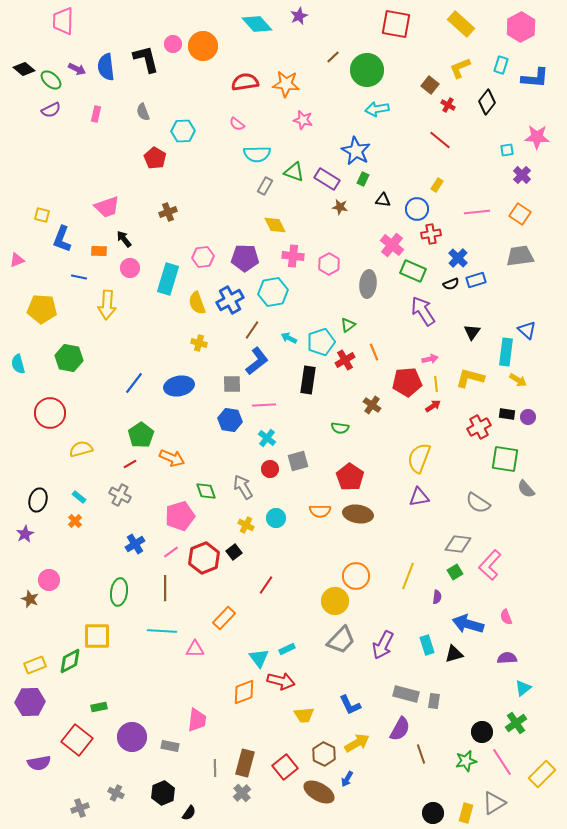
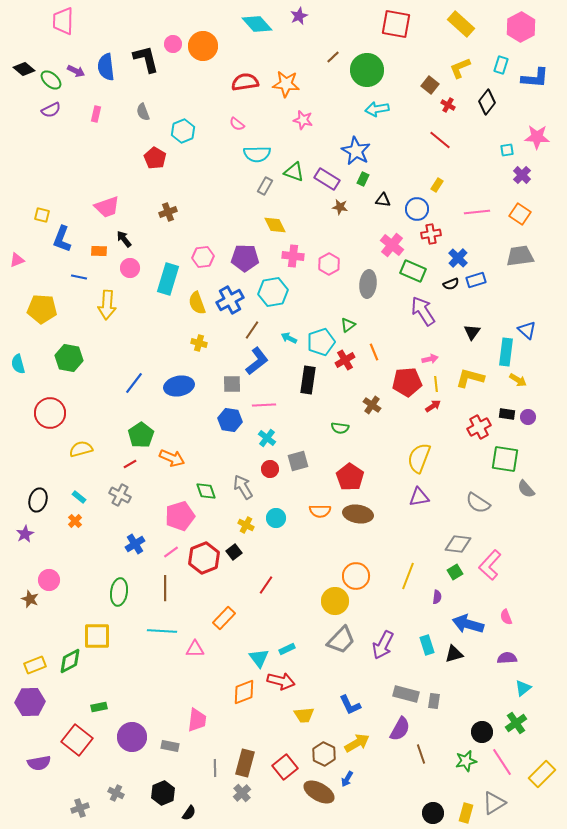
purple arrow at (77, 69): moved 1 px left, 2 px down
cyan hexagon at (183, 131): rotated 20 degrees counterclockwise
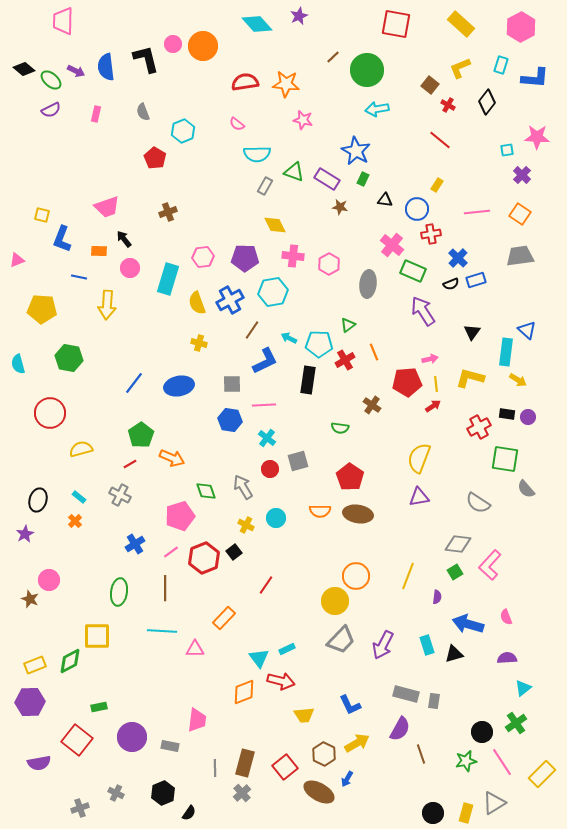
black triangle at (383, 200): moved 2 px right
cyan pentagon at (321, 342): moved 2 px left, 2 px down; rotated 20 degrees clockwise
blue L-shape at (257, 361): moved 8 px right; rotated 12 degrees clockwise
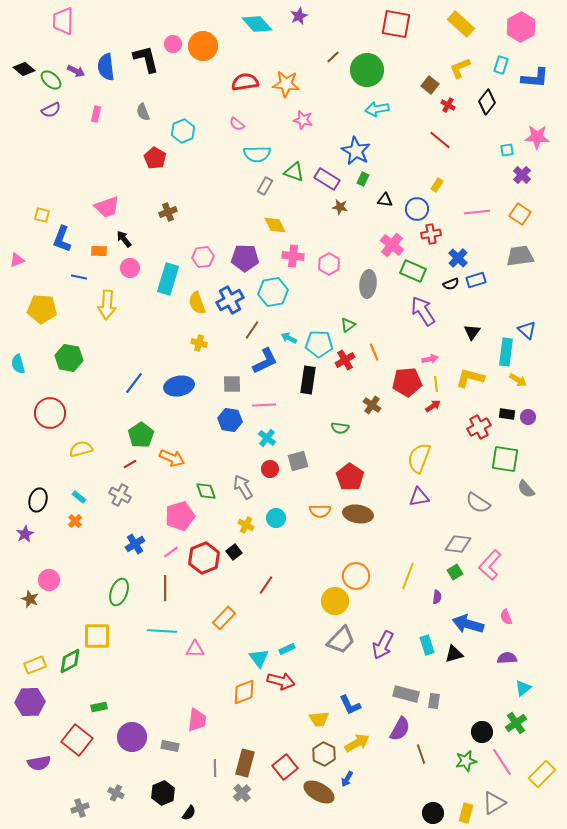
green ellipse at (119, 592): rotated 12 degrees clockwise
yellow trapezoid at (304, 715): moved 15 px right, 4 px down
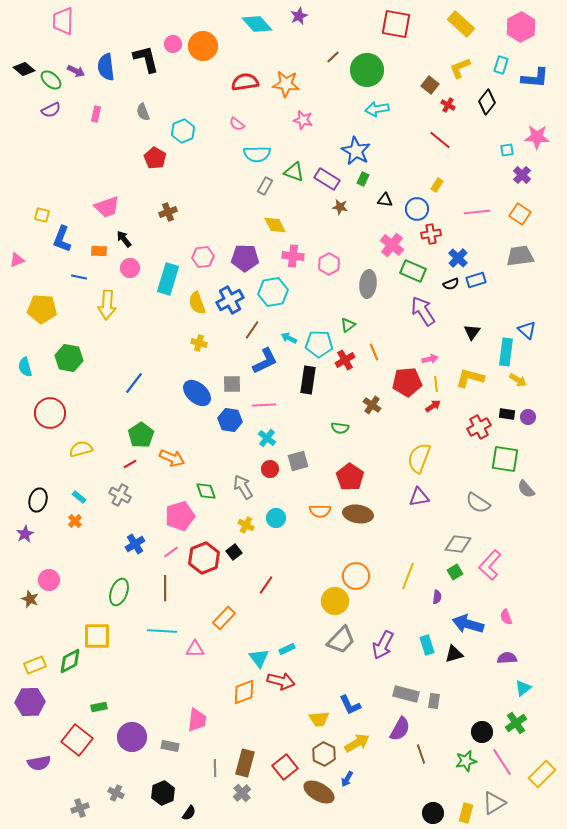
cyan semicircle at (18, 364): moved 7 px right, 3 px down
blue ellipse at (179, 386): moved 18 px right, 7 px down; rotated 52 degrees clockwise
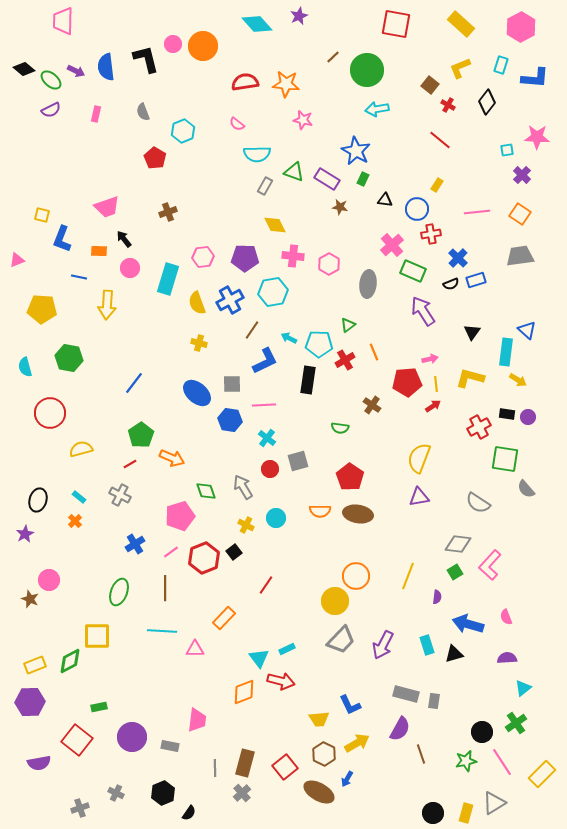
pink cross at (392, 245): rotated 10 degrees clockwise
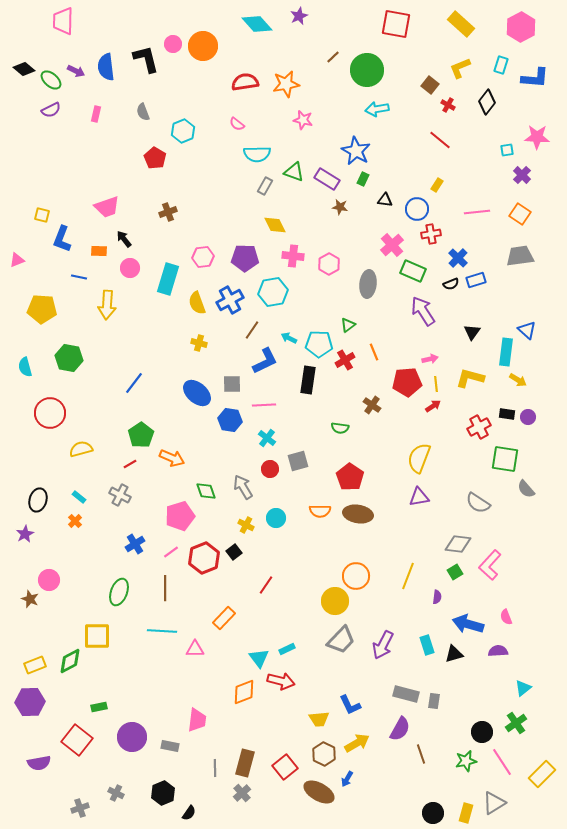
orange star at (286, 84): rotated 16 degrees counterclockwise
purple semicircle at (507, 658): moved 9 px left, 7 px up
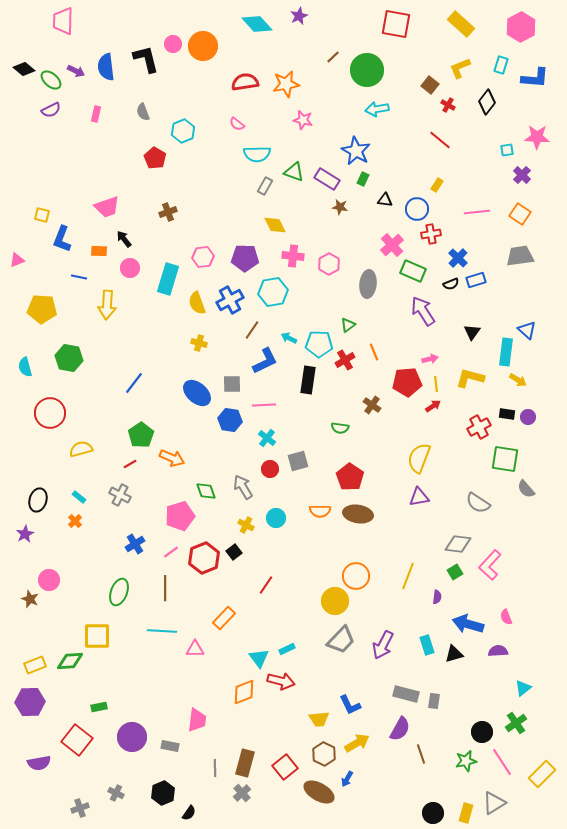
green diamond at (70, 661): rotated 24 degrees clockwise
